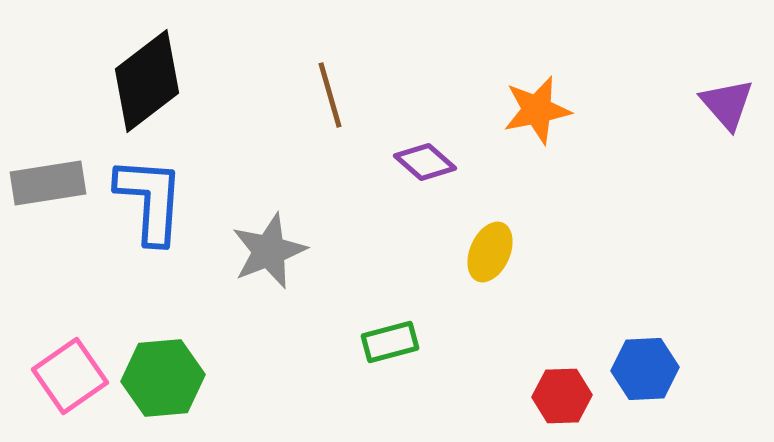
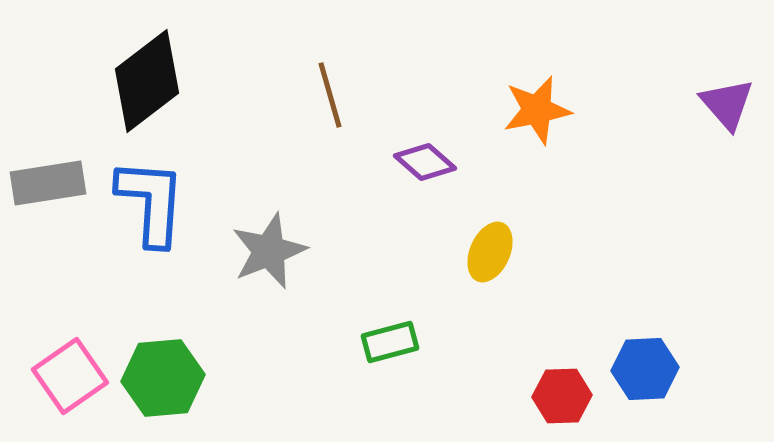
blue L-shape: moved 1 px right, 2 px down
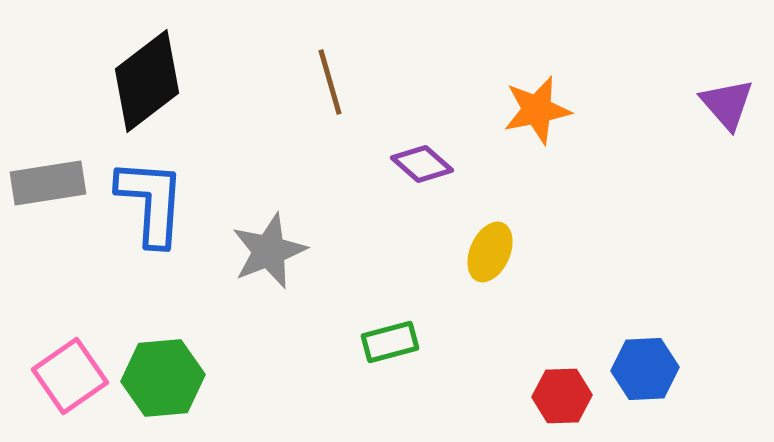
brown line: moved 13 px up
purple diamond: moved 3 px left, 2 px down
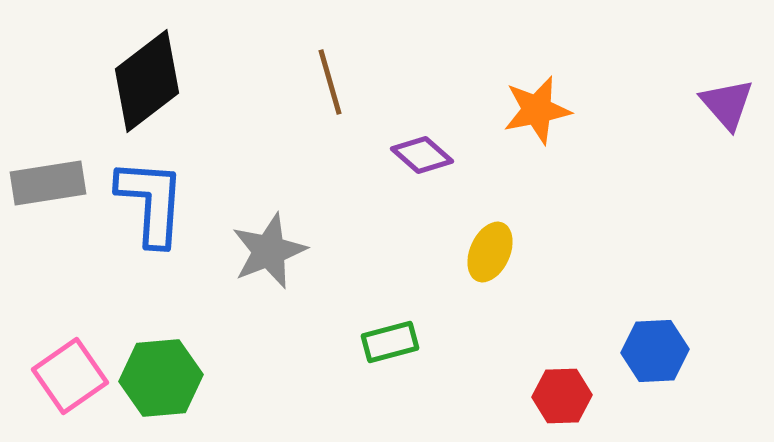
purple diamond: moved 9 px up
blue hexagon: moved 10 px right, 18 px up
green hexagon: moved 2 px left
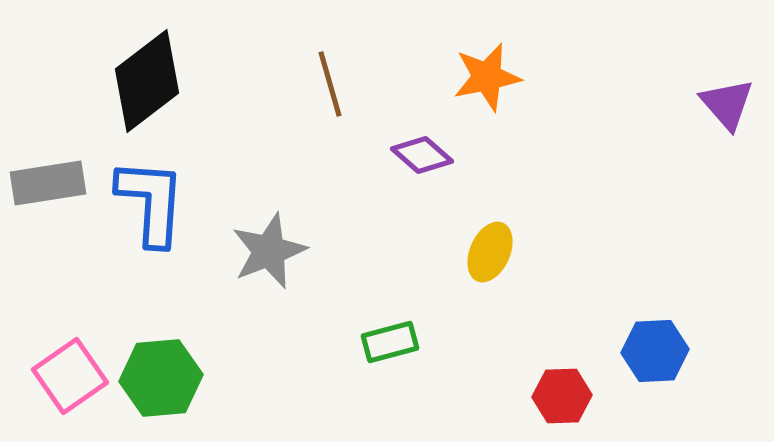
brown line: moved 2 px down
orange star: moved 50 px left, 33 px up
